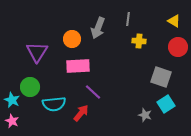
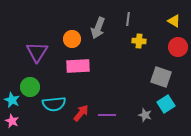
purple line: moved 14 px right, 23 px down; rotated 42 degrees counterclockwise
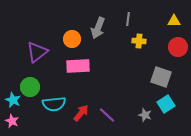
yellow triangle: rotated 32 degrees counterclockwise
purple triangle: rotated 20 degrees clockwise
cyan star: moved 1 px right
purple line: rotated 42 degrees clockwise
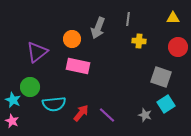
yellow triangle: moved 1 px left, 3 px up
pink rectangle: rotated 15 degrees clockwise
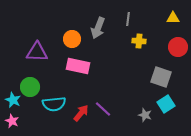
purple triangle: rotated 40 degrees clockwise
purple line: moved 4 px left, 6 px up
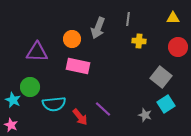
gray square: rotated 20 degrees clockwise
red arrow: moved 1 px left, 4 px down; rotated 102 degrees clockwise
pink star: moved 1 px left, 4 px down
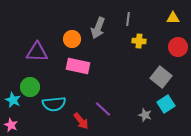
red arrow: moved 1 px right, 4 px down
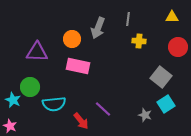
yellow triangle: moved 1 px left, 1 px up
pink star: moved 1 px left, 1 px down
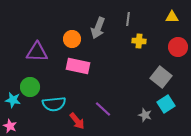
cyan star: rotated 14 degrees counterclockwise
red arrow: moved 4 px left
